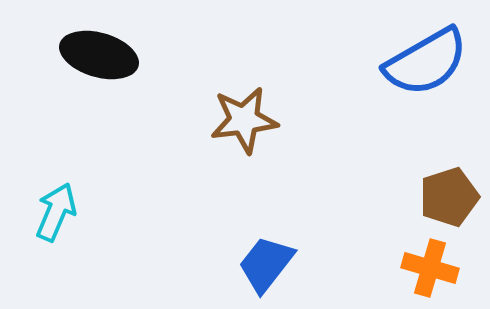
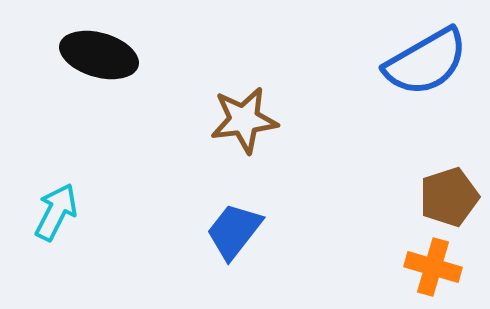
cyan arrow: rotated 4 degrees clockwise
blue trapezoid: moved 32 px left, 33 px up
orange cross: moved 3 px right, 1 px up
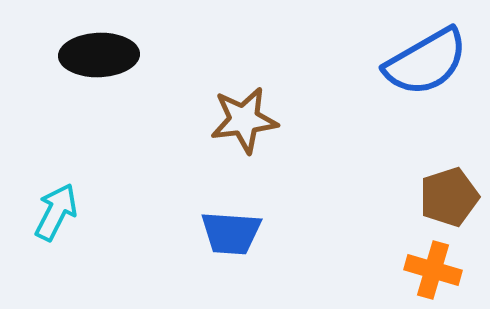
black ellipse: rotated 18 degrees counterclockwise
blue trapezoid: moved 3 px left, 2 px down; rotated 124 degrees counterclockwise
orange cross: moved 3 px down
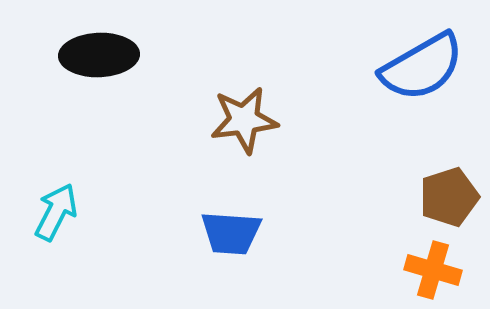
blue semicircle: moved 4 px left, 5 px down
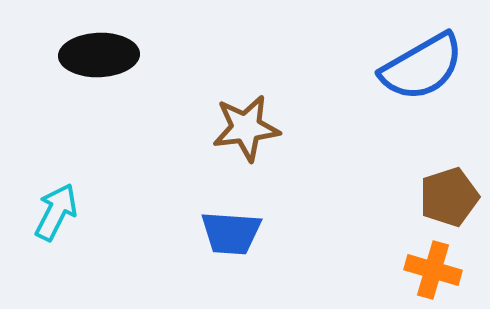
brown star: moved 2 px right, 8 px down
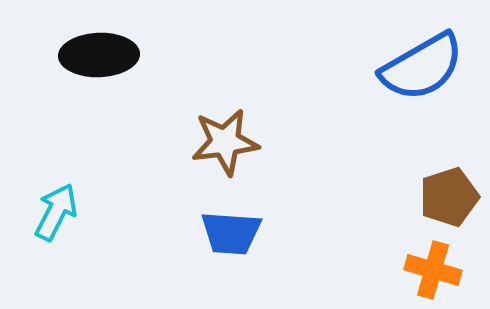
brown star: moved 21 px left, 14 px down
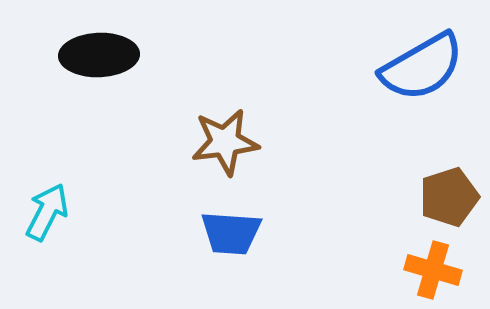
cyan arrow: moved 9 px left
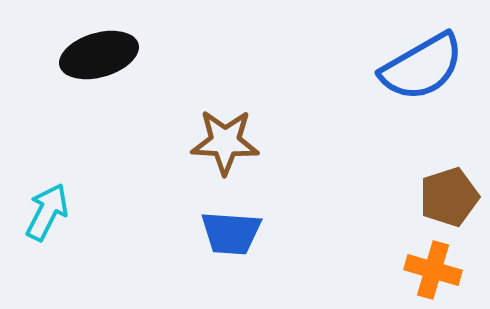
black ellipse: rotated 14 degrees counterclockwise
brown star: rotated 10 degrees clockwise
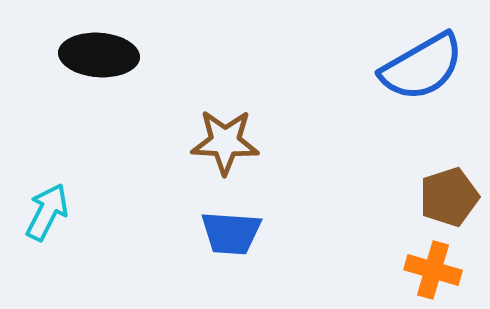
black ellipse: rotated 20 degrees clockwise
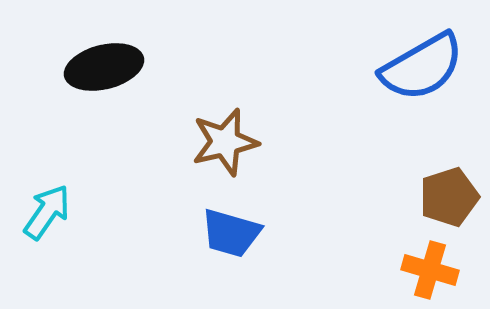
black ellipse: moved 5 px right, 12 px down; rotated 18 degrees counterclockwise
brown star: rotated 16 degrees counterclockwise
cyan arrow: rotated 8 degrees clockwise
blue trapezoid: rotated 12 degrees clockwise
orange cross: moved 3 px left
